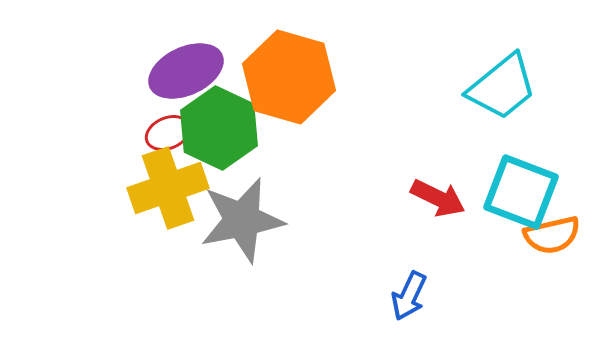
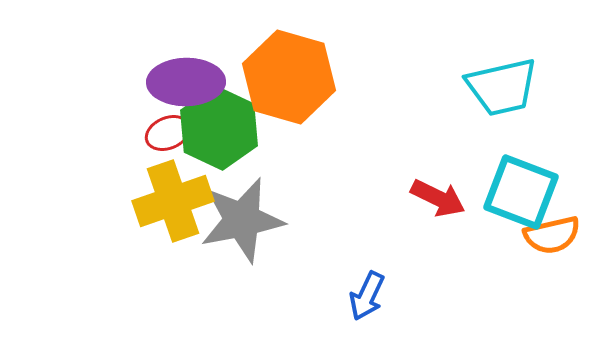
purple ellipse: moved 11 px down; rotated 24 degrees clockwise
cyan trapezoid: rotated 26 degrees clockwise
yellow cross: moved 5 px right, 13 px down
blue arrow: moved 42 px left
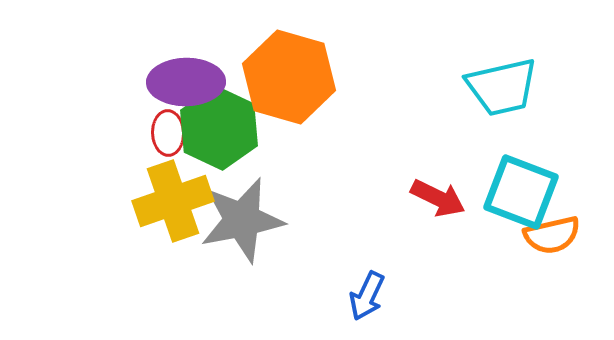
red ellipse: rotated 69 degrees counterclockwise
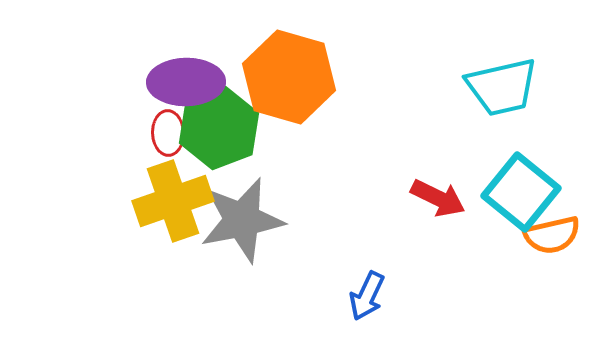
green hexagon: rotated 14 degrees clockwise
cyan square: rotated 18 degrees clockwise
